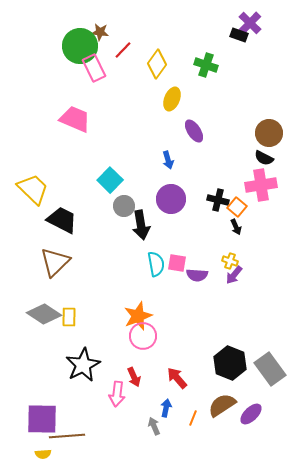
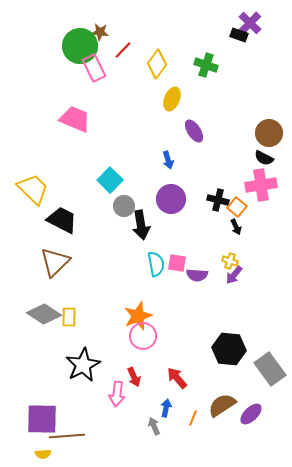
black hexagon at (230, 363): moved 1 px left, 14 px up; rotated 16 degrees counterclockwise
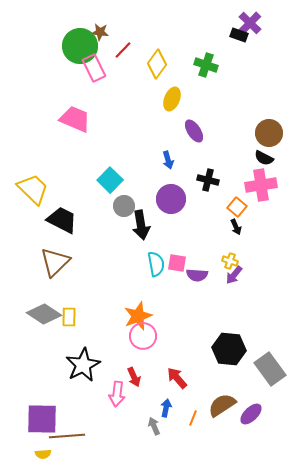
black cross at (218, 200): moved 10 px left, 20 px up
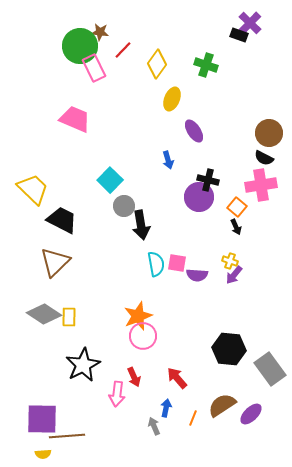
purple circle at (171, 199): moved 28 px right, 2 px up
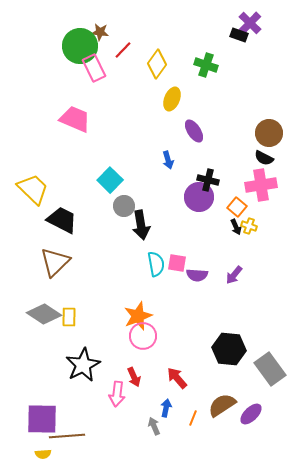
yellow cross at (230, 261): moved 19 px right, 35 px up
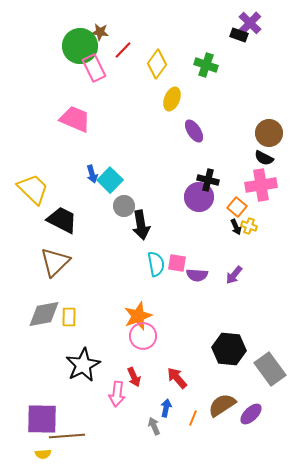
blue arrow at (168, 160): moved 76 px left, 14 px down
gray diamond at (44, 314): rotated 44 degrees counterclockwise
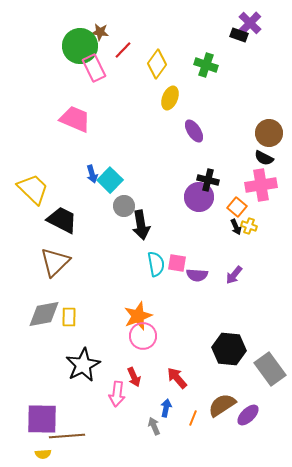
yellow ellipse at (172, 99): moved 2 px left, 1 px up
purple ellipse at (251, 414): moved 3 px left, 1 px down
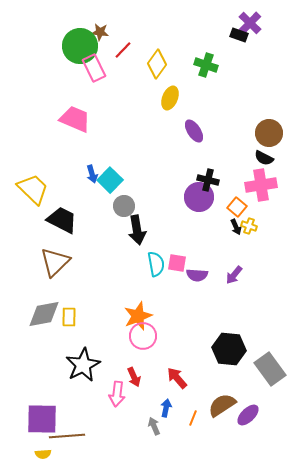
black arrow at (141, 225): moved 4 px left, 5 px down
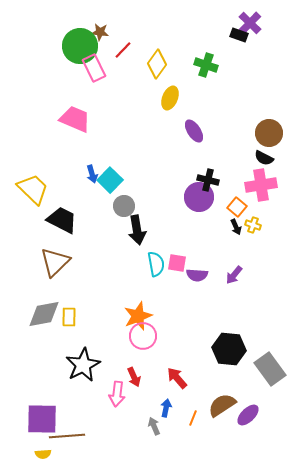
yellow cross at (249, 226): moved 4 px right, 1 px up
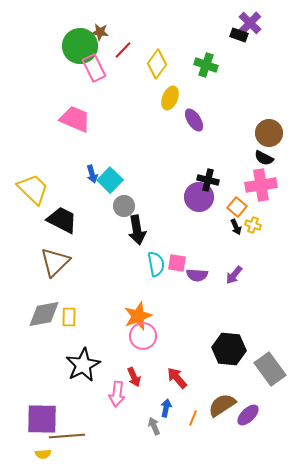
purple ellipse at (194, 131): moved 11 px up
